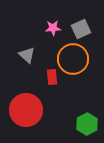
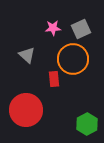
red rectangle: moved 2 px right, 2 px down
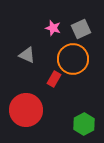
pink star: rotated 21 degrees clockwise
gray triangle: rotated 18 degrees counterclockwise
red rectangle: rotated 35 degrees clockwise
green hexagon: moved 3 px left
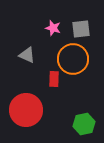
gray square: rotated 18 degrees clockwise
red rectangle: rotated 28 degrees counterclockwise
green hexagon: rotated 15 degrees clockwise
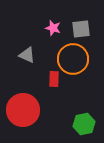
red circle: moved 3 px left
